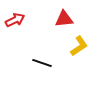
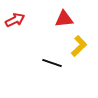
yellow L-shape: rotated 10 degrees counterclockwise
black line: moved 10 px right
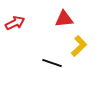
red arrow: moved 3 px down
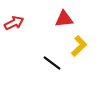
red arrow: moved 1 px left
black line: rotated 18 degrees clockwise
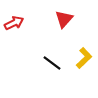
red triangle: rotated 42 degrees counterclockwise
yellow L-shape: moved 5 px right, 12 px down
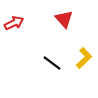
red triangle: rotated 24 degrees counterclockwise
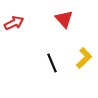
black line: rotated 30 degrees clockwise
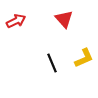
red arrow: moved 2 px right, 2 px up
yellow L-shape: rotated 20 degrees clockwise
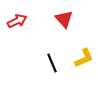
red arrow: moved 1 px right
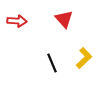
red arrow: rotated 30 degrees clockwise
yellow L-shape: rotated 20 degrees counterclockwise
